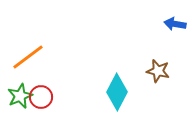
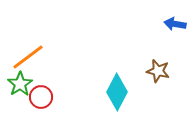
green star: moved 12 px up; rotated 10 degrees counterclockwise
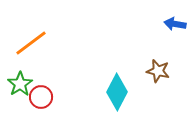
orange line: moved 3 px right, 14 px up
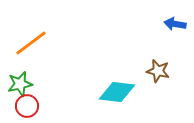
green star: rotated 20 degrees clockwise
cyan diamond: rotated 69 degrees clockwise
red circle: moved 14 px left, 9 px down
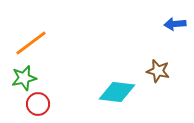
blue arrow: rotated 15 degrees counterclockwise
green star: moved 4 px right, 6 px up
red circle: moved 11 px right, 2 px up
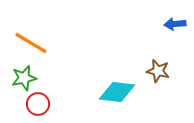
orange line: rotated 68 degrees clockwise
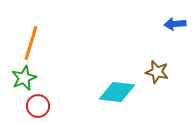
orange line: rotated 76 degrees clockwise
brown star: moved 1 px left, 1 px down
green star: rotated 10 degrees counterclockwise
red circle: moved 2 px down
